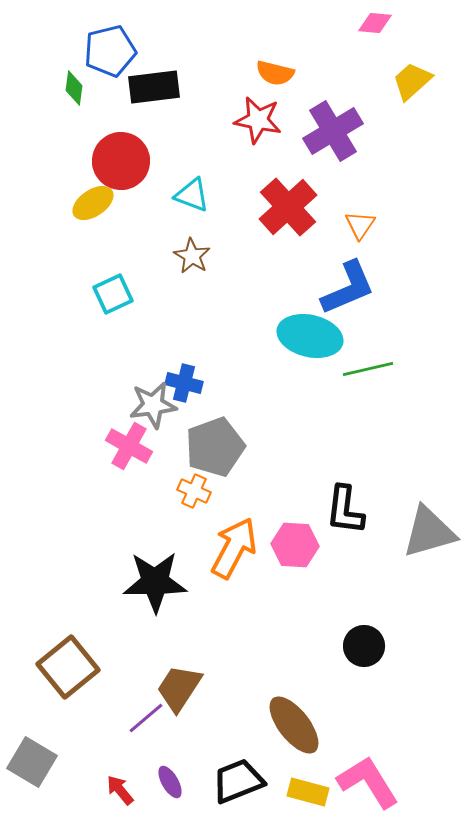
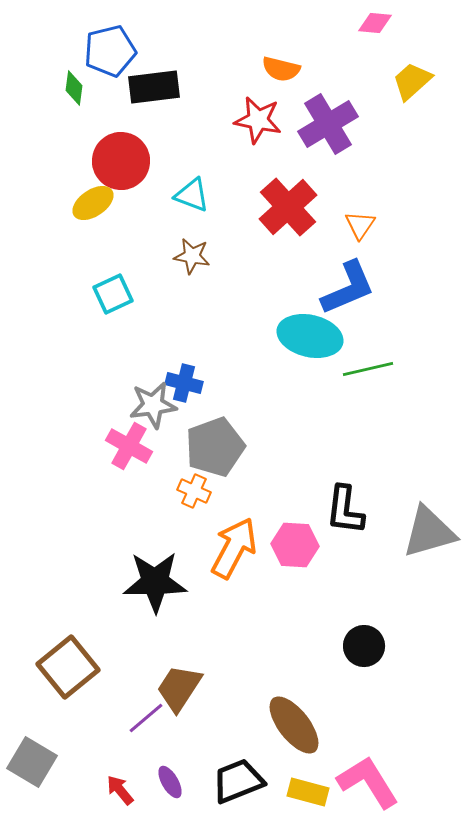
orange semicircle: moved 6 px right, 4 px up
purple cross: moved 5 px left, 7 px up
brown star: rotated 21 degrees counterclockwise
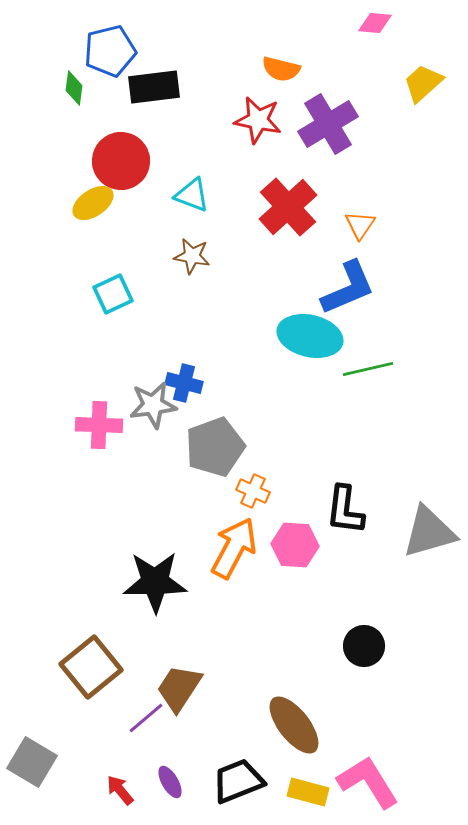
yellow trapezoid: moved 11 px right, 2 px down
pink cross: moved 30 px left, 21 px up; rotated 27 degrees counterclockwise
orange cross: moved 59 px right
brown square: moved 23 px right
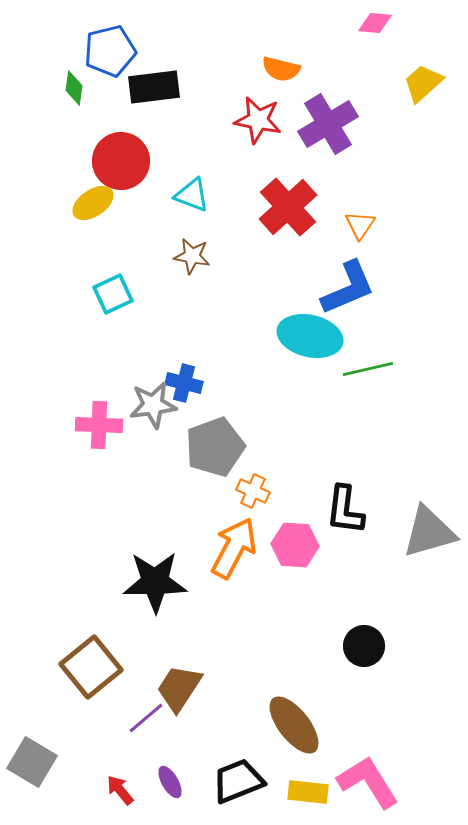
yellow rectangle: rotated 9 degrees counterclockwise
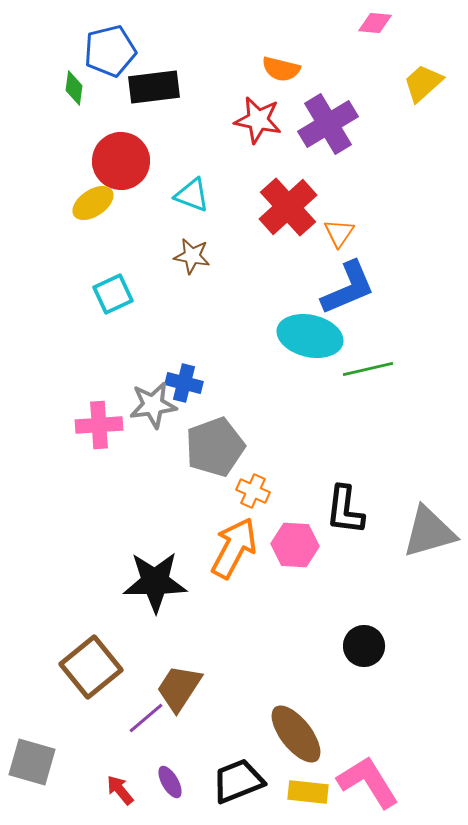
orange triangle: moved 21 px left, 8 px down
pink cross: rotated 6 degrees counterclockwise
brown ellipse: moved 2 px right, 9 px down
gray square: rotated 15 degrees counterclockwise
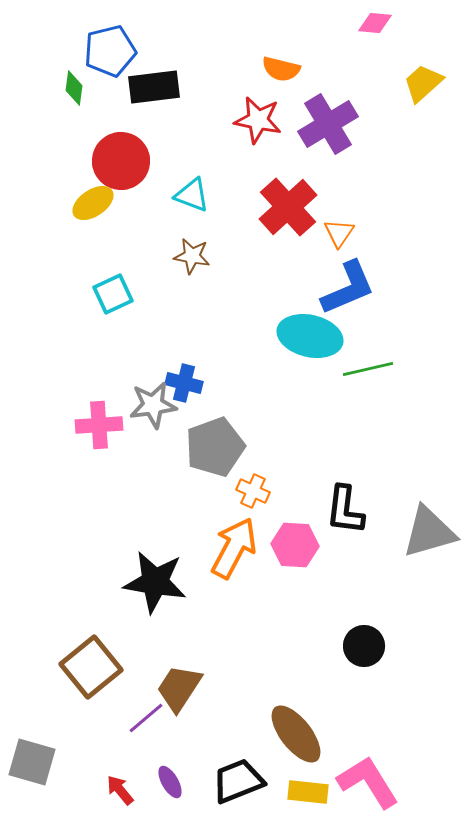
black star: rotated 10 degrees clockwise
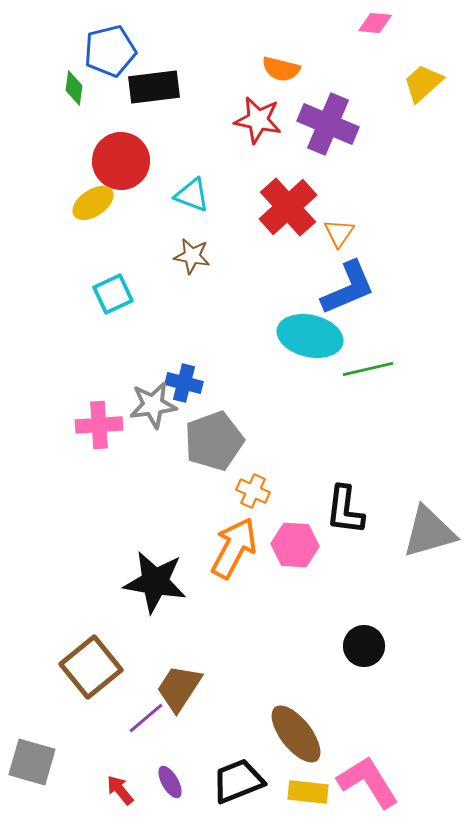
purple cross: rotated 36 degrees counterclockwise
gray pentagon: moved 1 px left, 6 px up
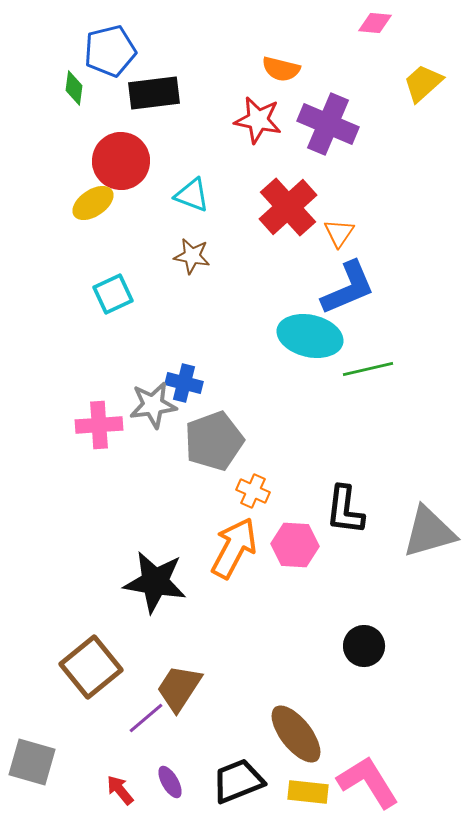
black rectangle: moved 6 px down
